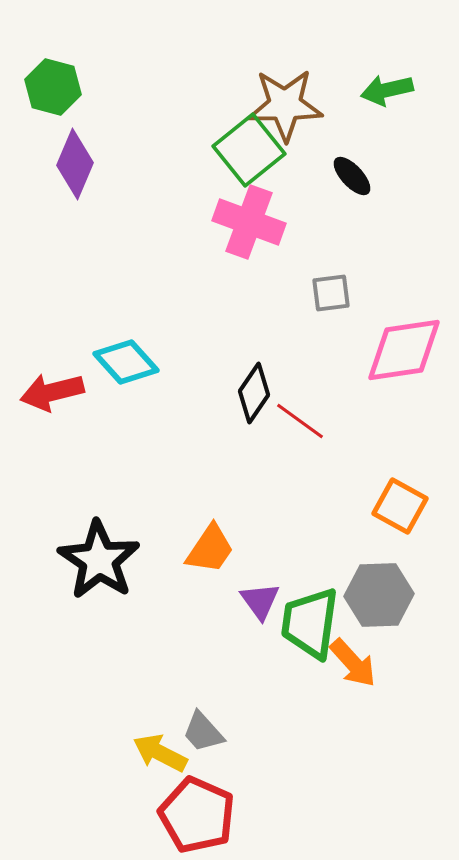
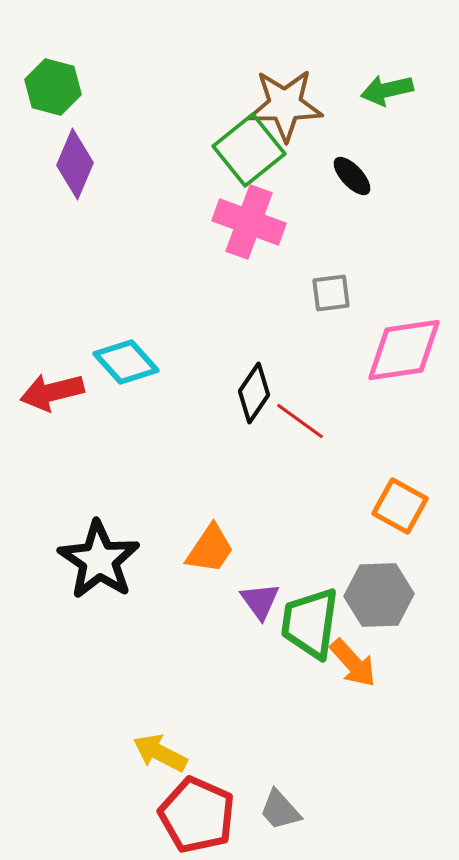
gray trapezoid: moved 77 px right, 78 px down
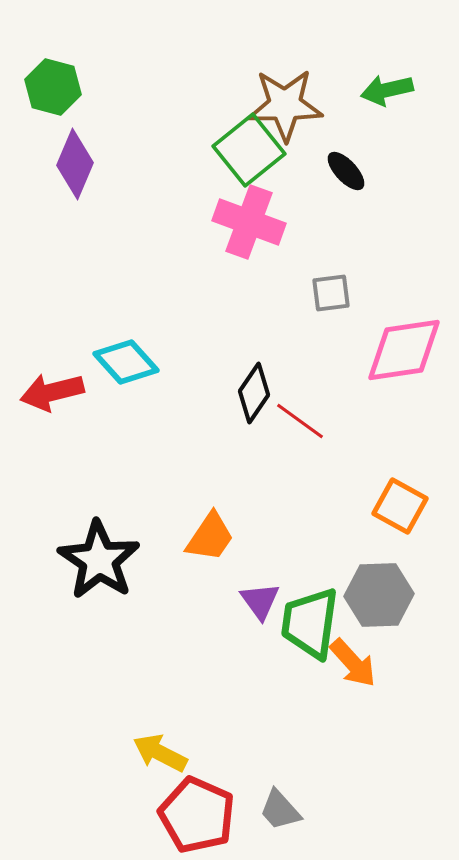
black ellipse: moved 6 px left, 5 px up
orange trapezoid: moved 12 px up
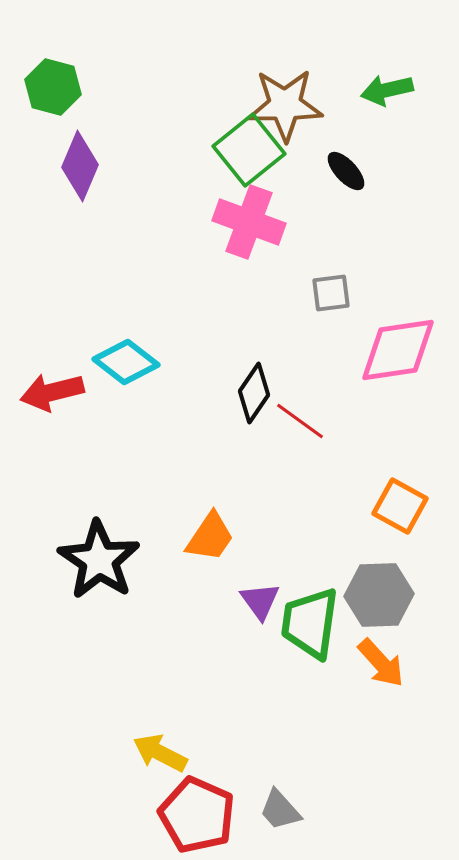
purple diamond: moved 5 px right, 2 px down
pink diamond: moved 6 px left
cyan diamond: rotated 10 degrees counterclockwise
orange arrow: moved 28 px right
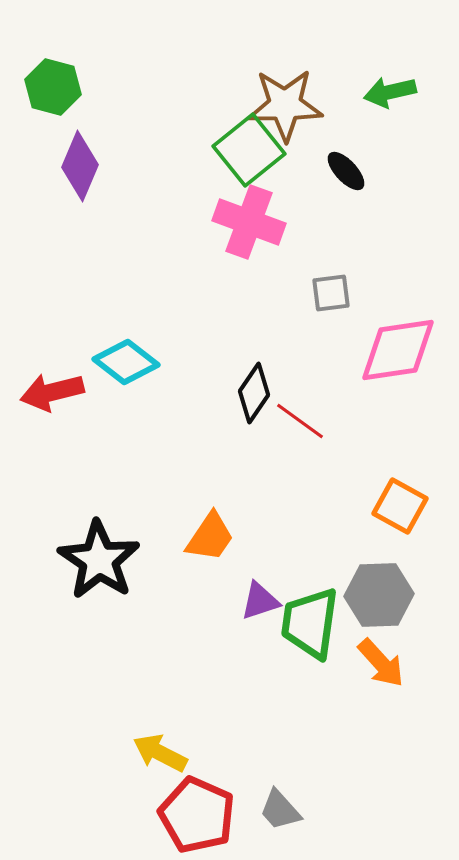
green arrow: moved 3 px right, 2 px down
purple triangle: rotated 48 degrees clockwise
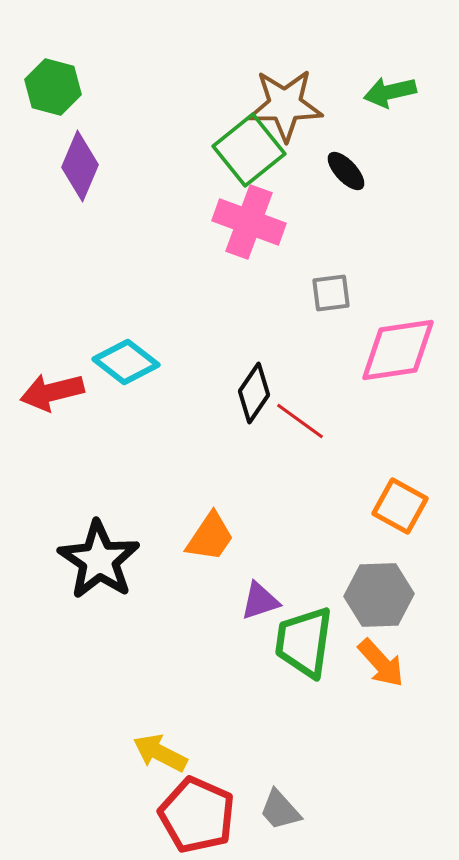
green trapezoid: moved 6 px left, 19 px down
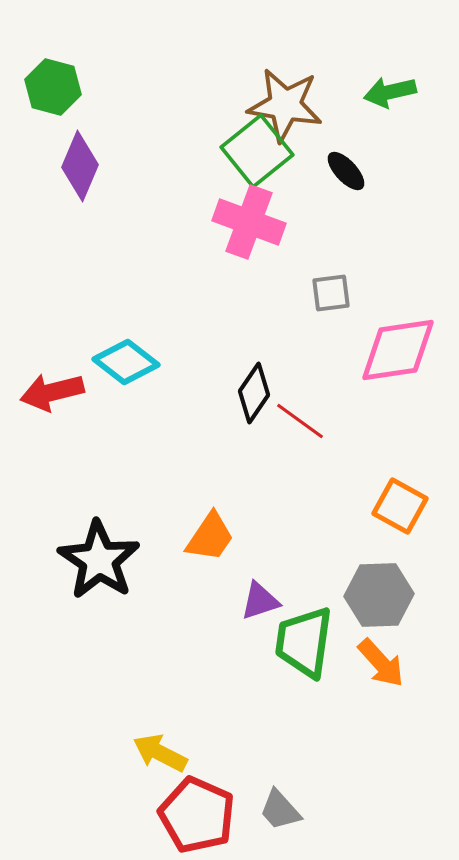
brown star: rotated 10 degrees clockwise
green square: moved 8 px right, 1 px down
